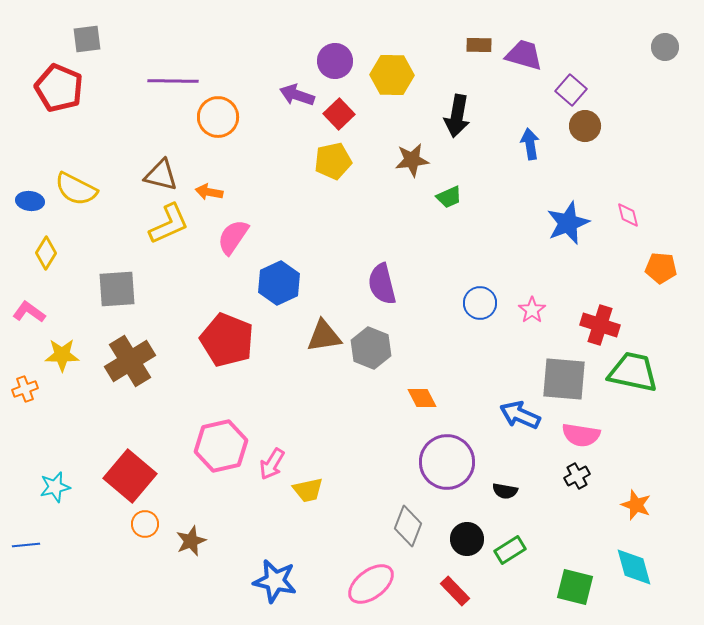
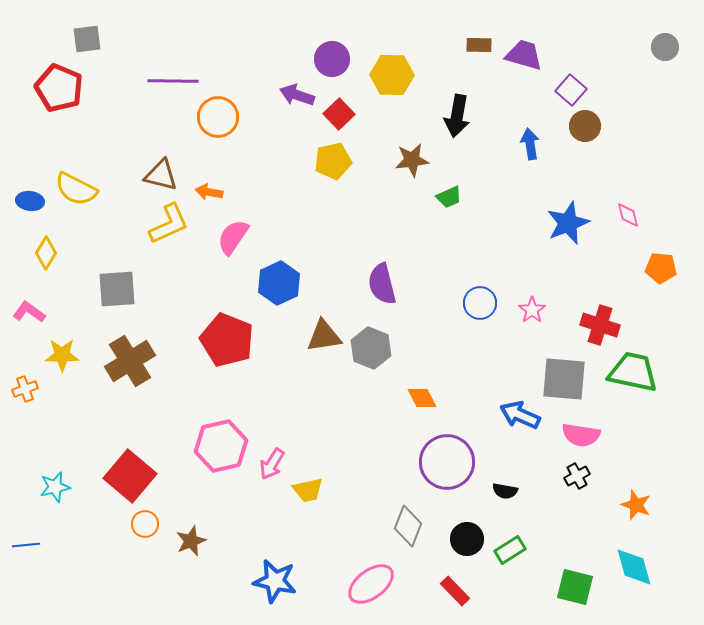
purple circle at (335, 61): moved 3 px left, 2 px up
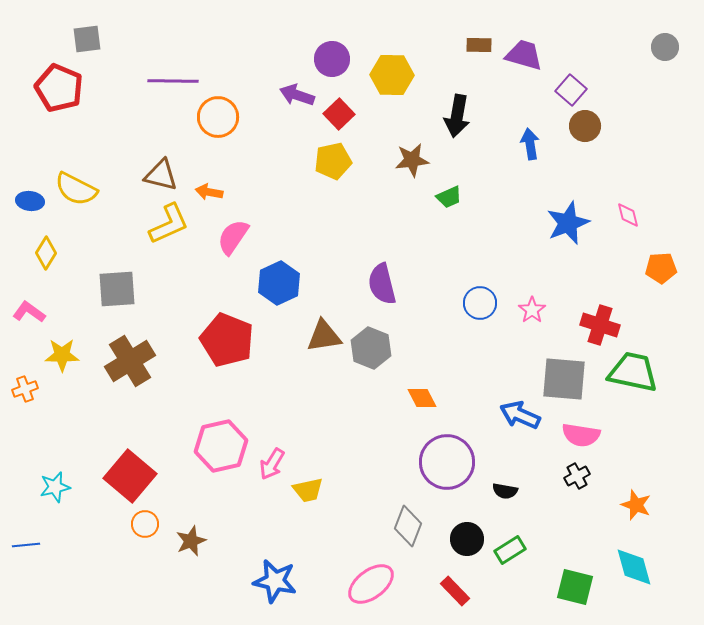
orange pentagon at (661, 268): rotated 8 degrees counterclockwise
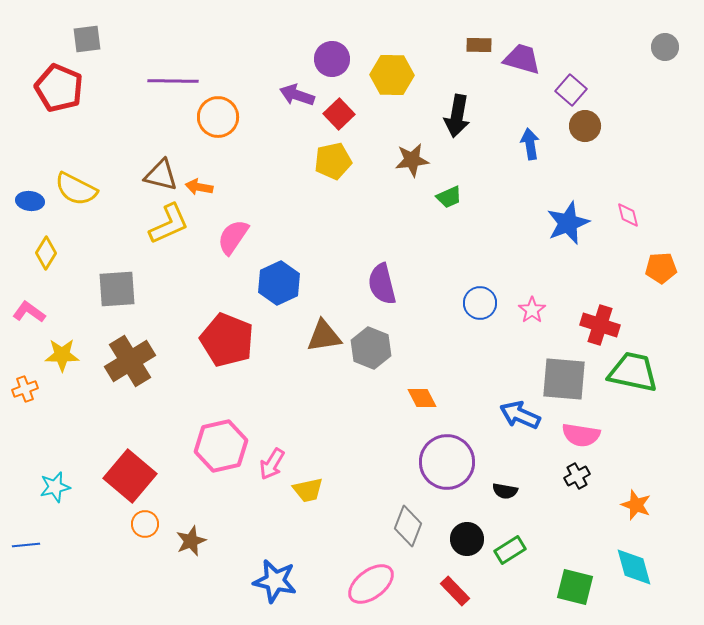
purple trapezoid at (524, 55): moved 2 px left, 4 px down
orange arrow at (209, 192): moved 10 px left, 5 px up
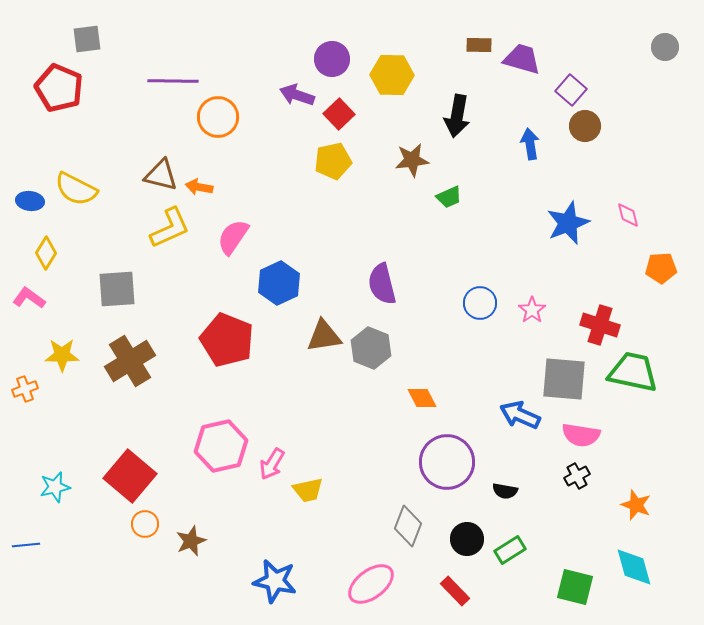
yellow L-shape at (169, 224): moved 1 px right, 4 px down
pink L-shape at (29, 312): moved 14 px up
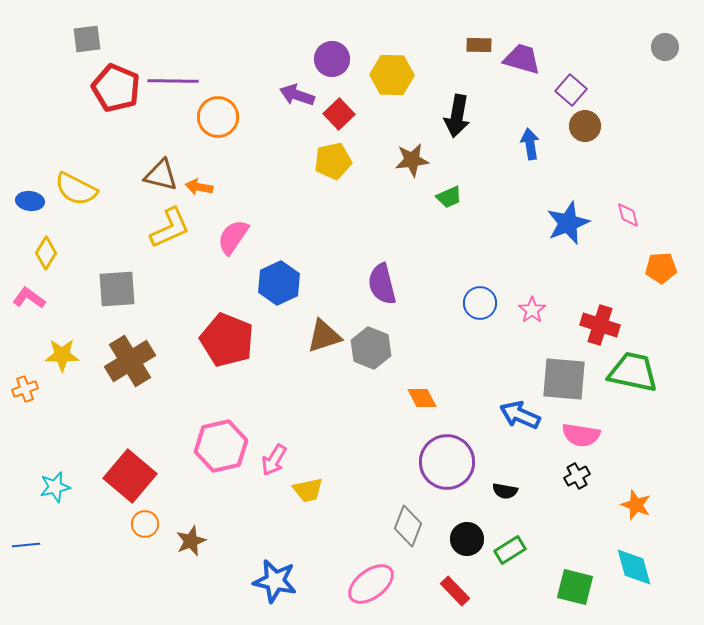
red pentagon at (59, 88): moved 57 px right
brown triangle at (324, 336): rotated 9 degrees counterclockwise
pink arrow at (272, 464): moved 2 px right, 4 px up
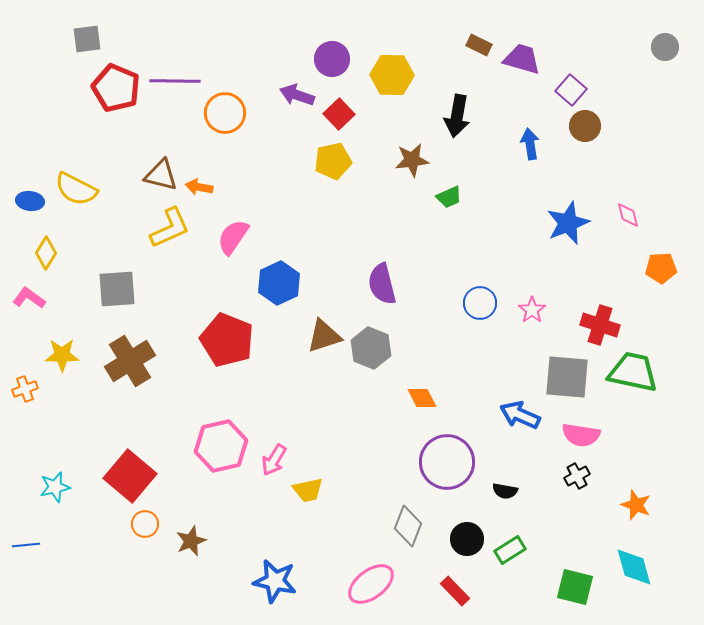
brown rectangle at (479, 45): rotated 25 degrees clockwise
purple line at (173, 81): moved 2 px right
orange circle at (218, 117): moved 7 px right, 4 px up
gray square at (564, 379): moved 3 px right, 2 px up
